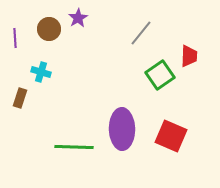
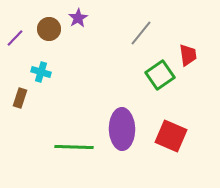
purple line: rotated 48 degrees clockwise
red trapezoid: moved 1 px left, 1 px up; rotated 10 degrees counterclockwise
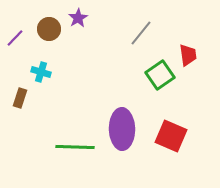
green line: moved 1 px right
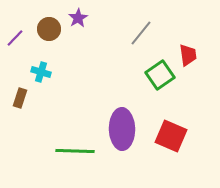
green line: moved 4 px down
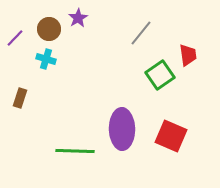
cyan cross: moved 5 px right, 13 px up
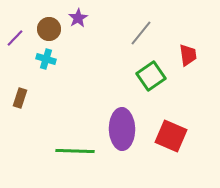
green square: moved 9 px left, 1 px down
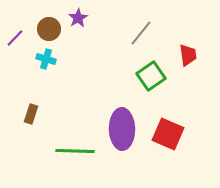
brown rectangle: moved 11 px right, 16 px down
red square: moved 3 px left, 2 px up
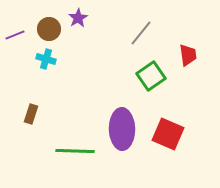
purple line: moved 3 px up; rotated 24 degrees clockwise
